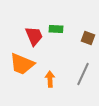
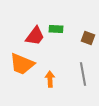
red trapezoid: moved 1 px right; rotated 60 degrees clockwise
gray line: rotated 35 degrees counterclockwise
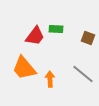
orange trapezoid: moved 2 px right, 4 px down; rotated 28 degrees clockwise
gray line: rotated 40 degrees counterclockwise
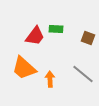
orange trapezoid: rotated 8 degrees counterclockwise
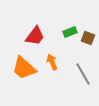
green rectangle: moved 14 px right, 3 px down; rotated 24 degrees counterclockwise
gray line: rotated 20 degrees clockwise
orange arrow: moved 2 px right, 17 px up; rotated 21 degrees counterclockwise
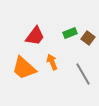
green rectangle: moved 1 px down
brown square: rotated 16 degrees clockwise
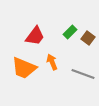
green rectangle: moved 1 px up; rotated 24 degrees counterclockwise
orange trapezoid: rotated 20 degrees counterclockwise
gray line: rotated 40 degrees counterclockwise
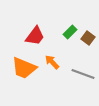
orange arrow: rotated 21 degrees counterclockwise
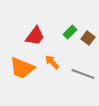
orange trapezoid: moved 2 px left
